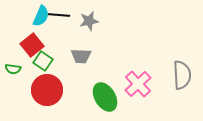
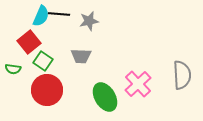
black line: moved 1 px up
red square: moved 3 px left, 3 px up
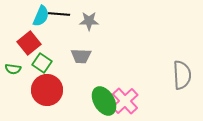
gray star: rotated 12 degrees clockwise
red square: moved 1 px down
green square: moved 1 px left, 2 px down
pink cross: moved 13 px left, 17 px down
green ellipse: moved 1 px left, 4 px down
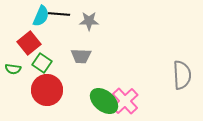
green ellipse: rotated 20 degrees counterclockwise
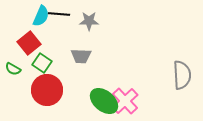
green semicircle: rotated 21 degrees clockwise
